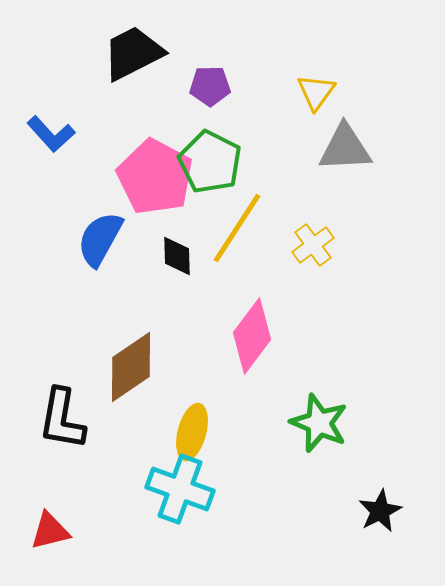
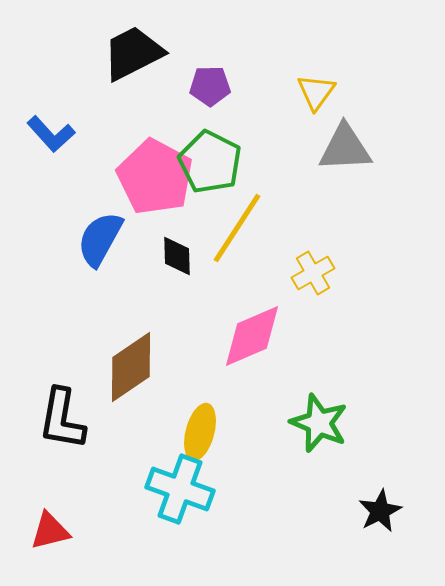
yellow cross: moved 28 px down; rotated 6 degrees clockwise
pink diamond: rotated 30 degrees clockwise
yellow ellipse: moved 8 px right
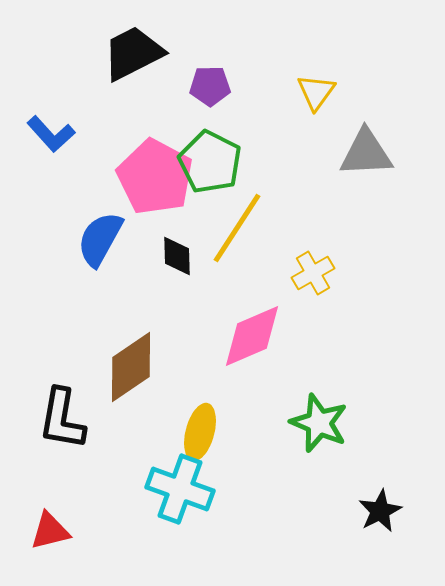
gray triangle: moved 21 px right, 5 px down
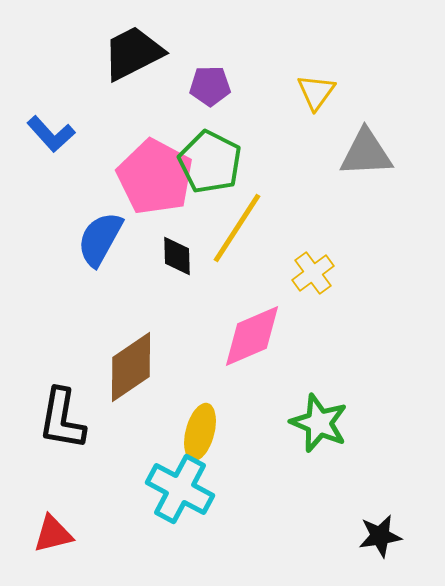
yellow cross: rotated 6 degrees counterclockwise
cyan cross: rotated 8 degrees clockwise
black star: moved 25 px down; rotated 18 degrees clockwise
red triangle: moved 3 px right, 3 px down
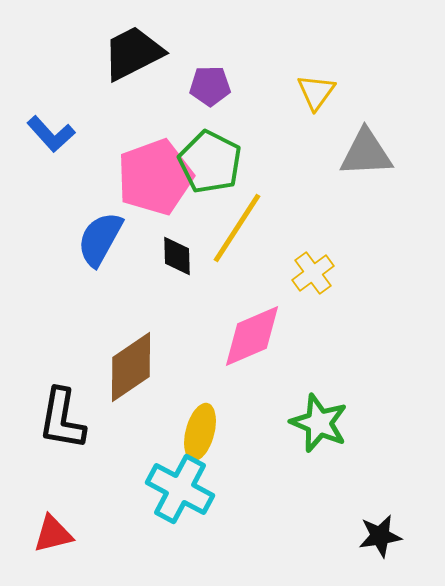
pink pentagon: rotated 24 degrees clockwise
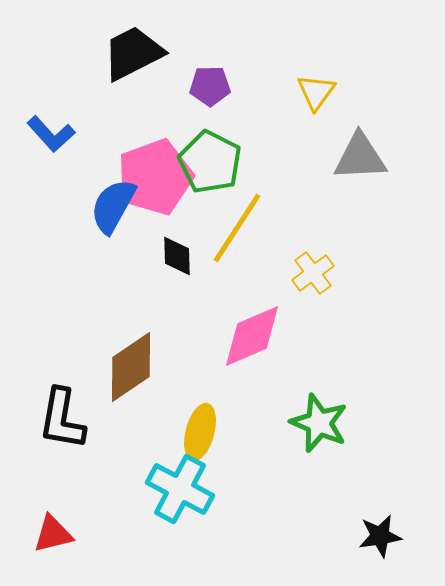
gray triangle: moved 6 px left, 4 px down
blue semicircle: moved 13 px right, 33 px up
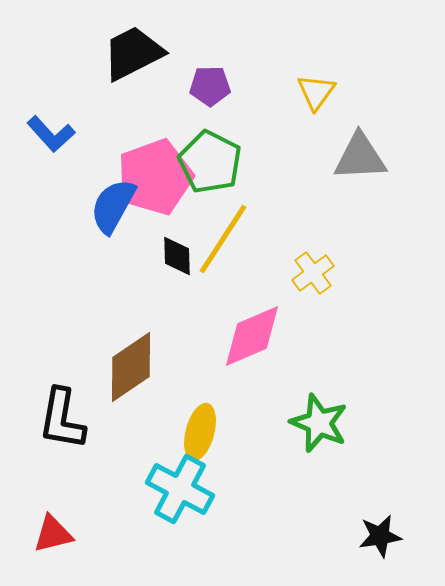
yellow line: moved 14 px left, 11 px down
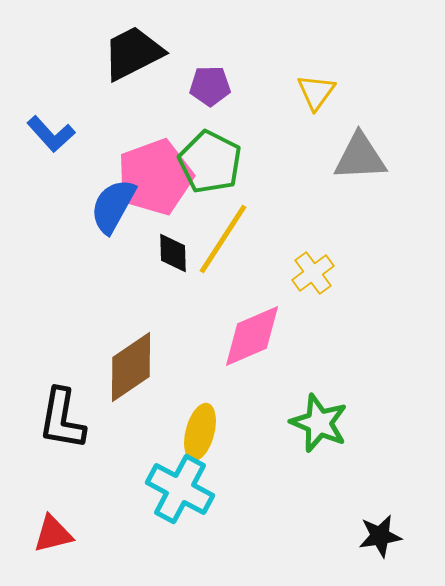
black diamond: moved 4 px left, 3 px up
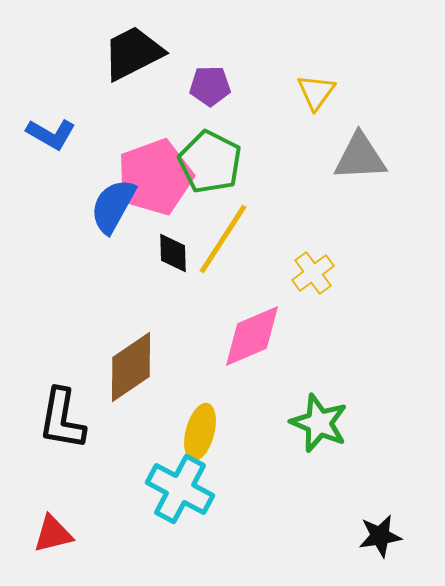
blue L-shape: rotated 18 degrees counterclockwise
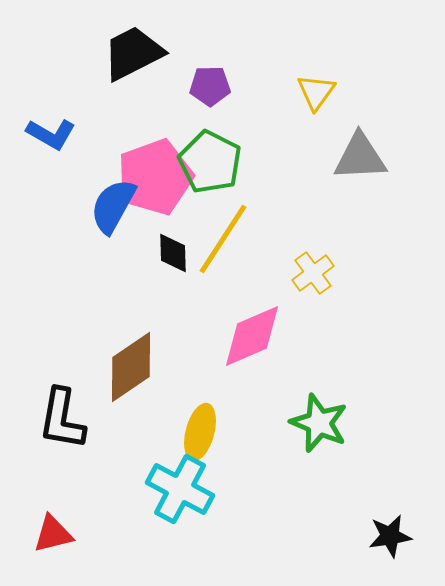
black star: moved 10 px right
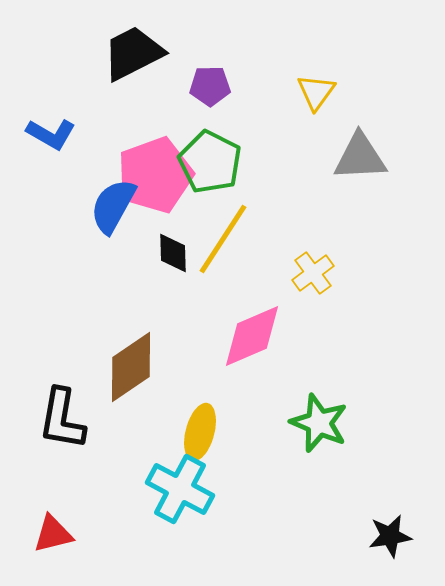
pink pentagon: moved 2 px up
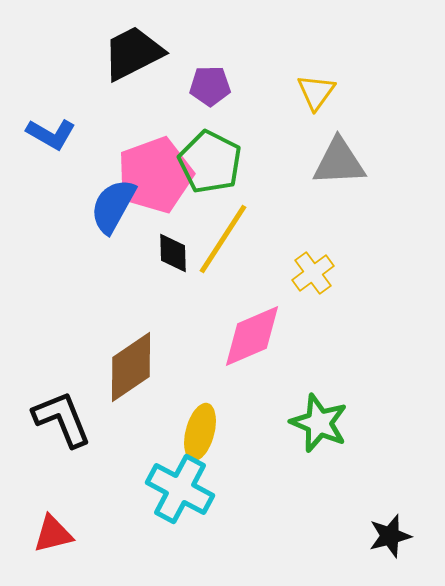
gray triangle: moved 21 px left, 5 px down
black L-shape: rotated 148 degrees clockwise
black star: rotated 6 degrees counterclockwise
